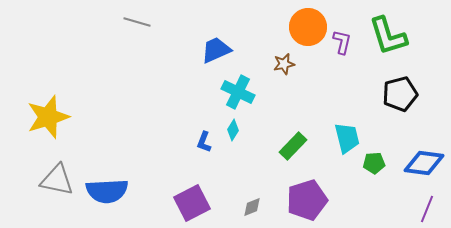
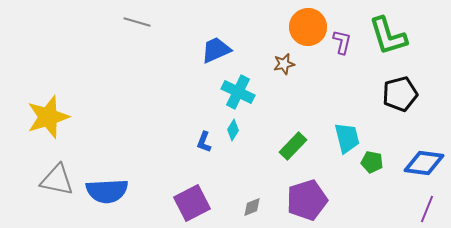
green pentagon: moved 2 px left, 1 px up; rotated 15 degrees clockwise
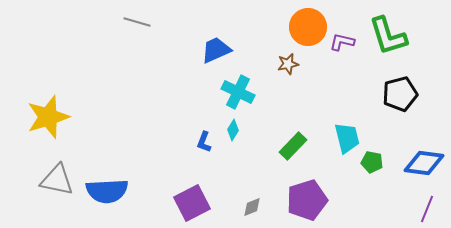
purple L-shape: rotated 90 degrees counterclockwise
brown star: moved 4 px right
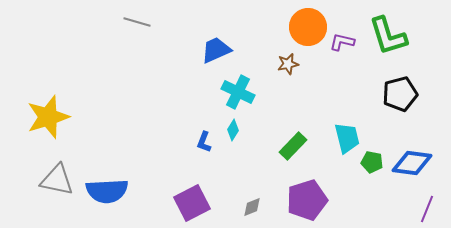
blue diamond: moved 12 px left
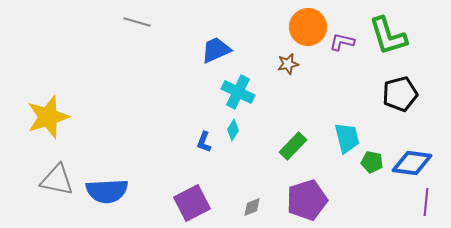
purple line: moved 1 px left, 7 px up; rotated 16 degrees counterclockwise
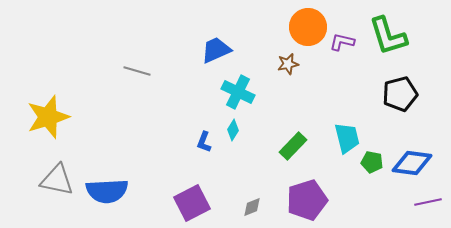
gray line: moved 49 px down
purple line: moved 2 px right; rotated 72 degrees clockwise
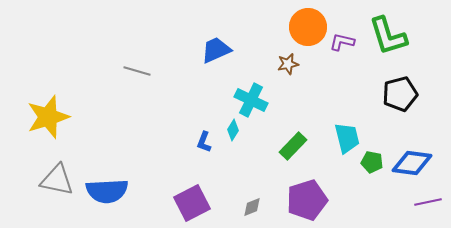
cyan cross: moved 13 px right, 8 px down
